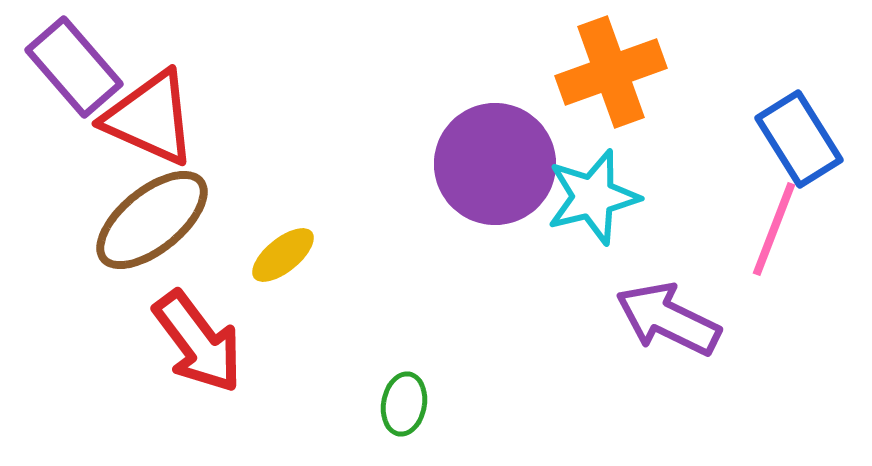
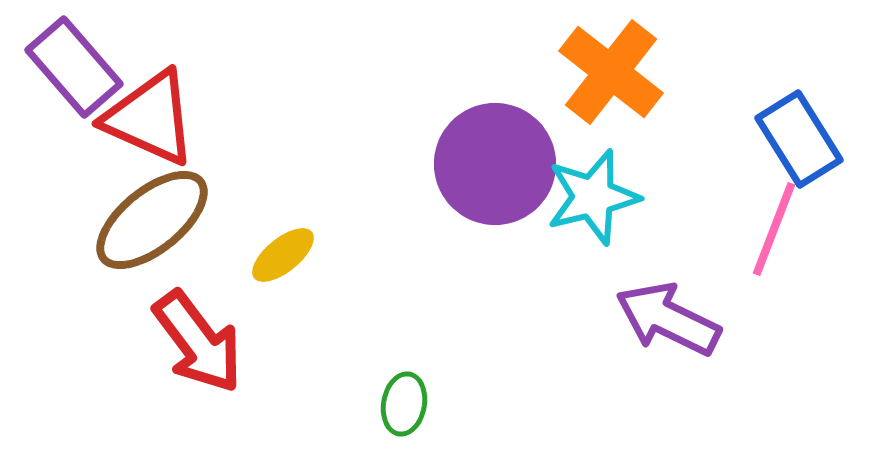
orange cross: rotated 32 degrees counterclockwise
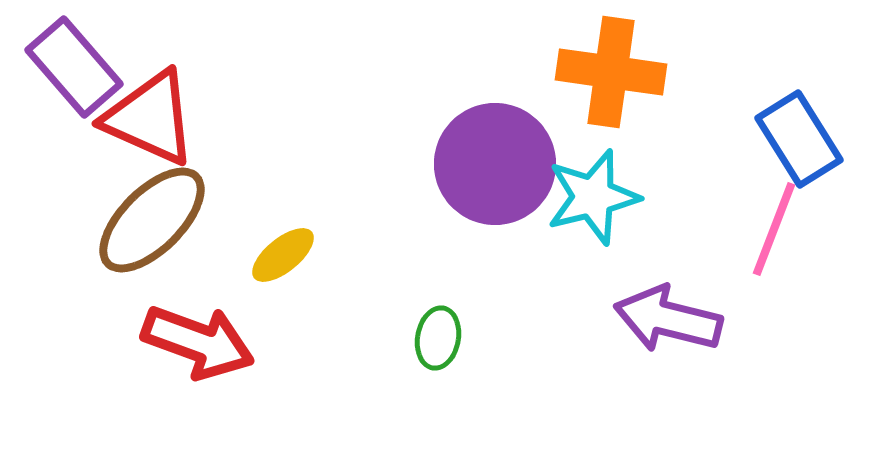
orange cross: rotated 30 degrees counterclockwise
brown ellipse: rotated 6 degrees counterclockwise
purple arrow: rotated 12 degrees counterclockwise
red arrow: rotated 33 degrees counterclockwise
green ellipse: moved 34 px right, 66 px up
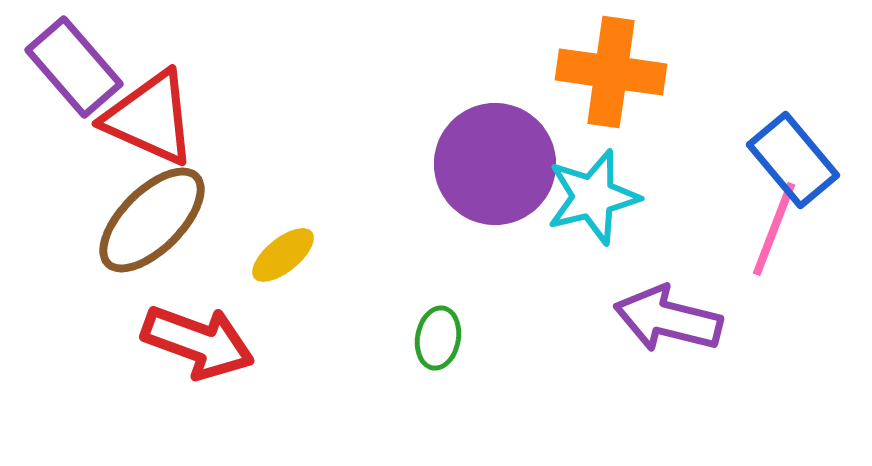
blue rectangle: moved 6 px left, 21 px down; rotated 8 degrees counterclockwise
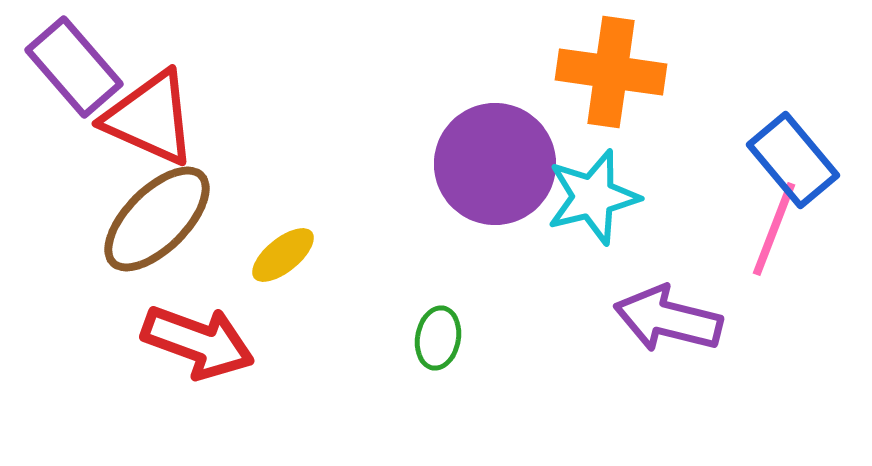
brown ellipse: moved 5 px right, 1 px up
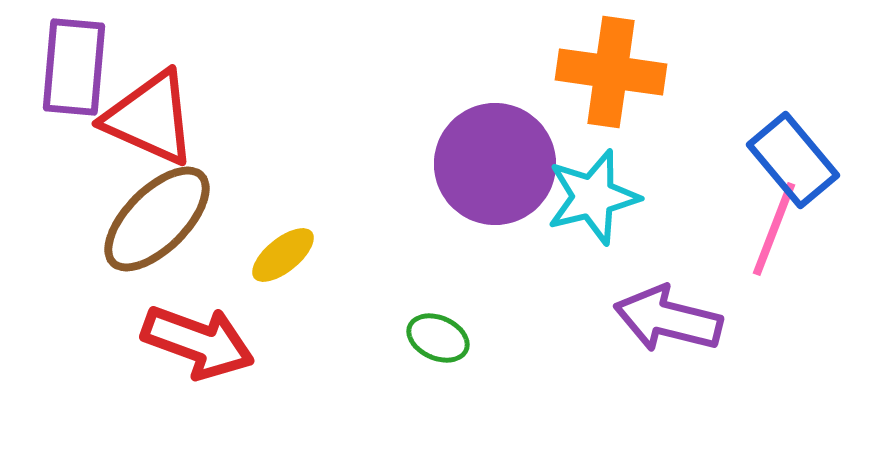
purple rectangle: rotated 46 degrees clockwise
green ellipse: rotated 76 degrees counterclockwise
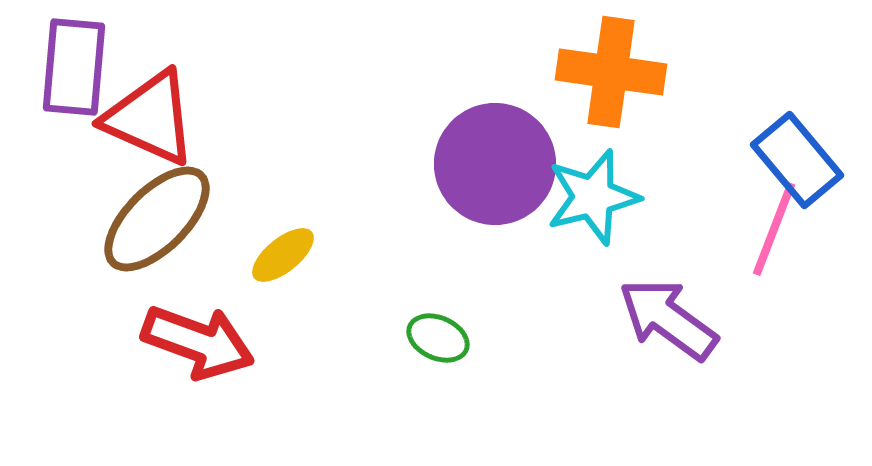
blue rectangle: moved 4 px right
purple arrow: rotated 22 degrees clockwise
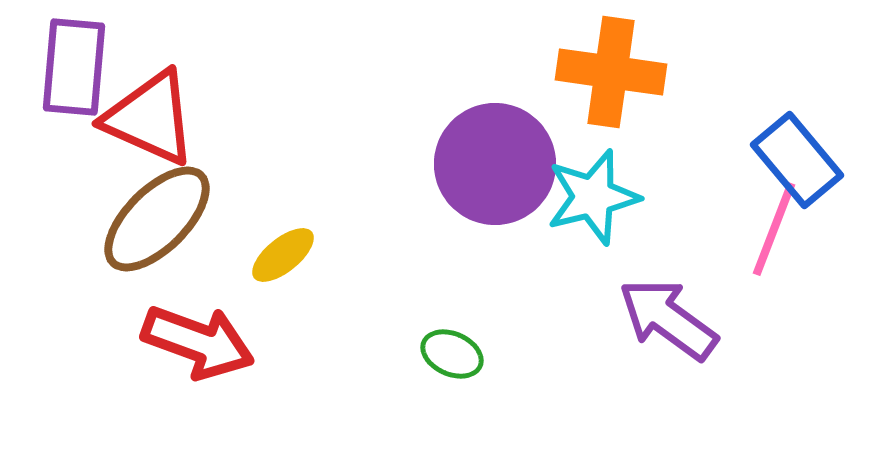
green ellipse: moved 14 px right, 16 px down
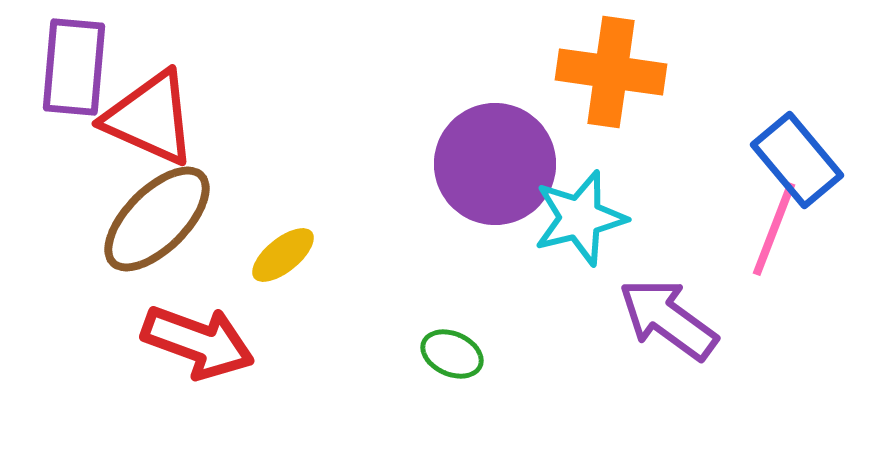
cyan star: moved 13 px left, 21 px down
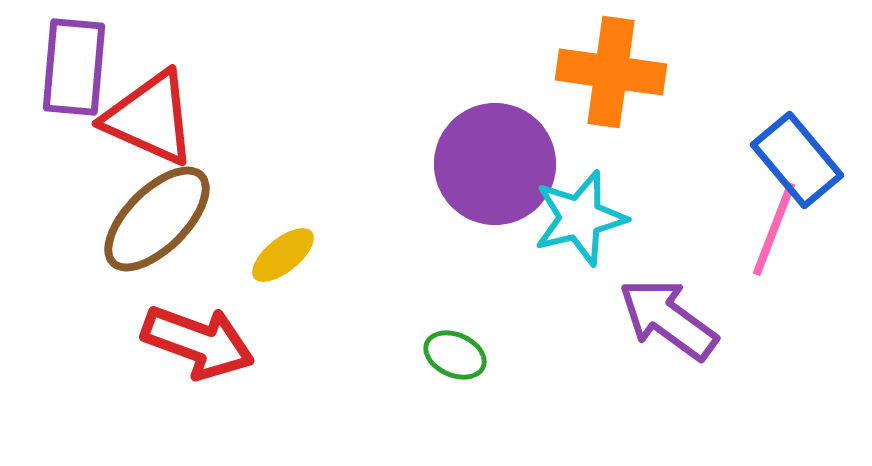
green ellipse: moved 3 px right, 1 px down
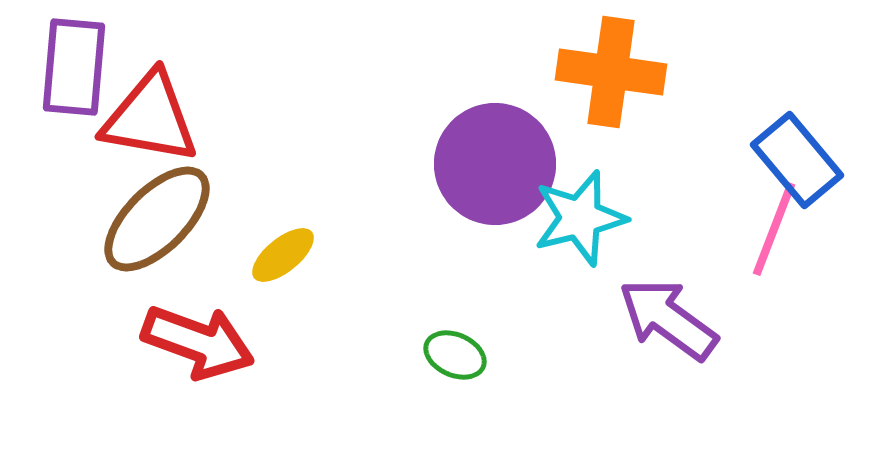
red triangle: rotated 14 degrees counterclockwise
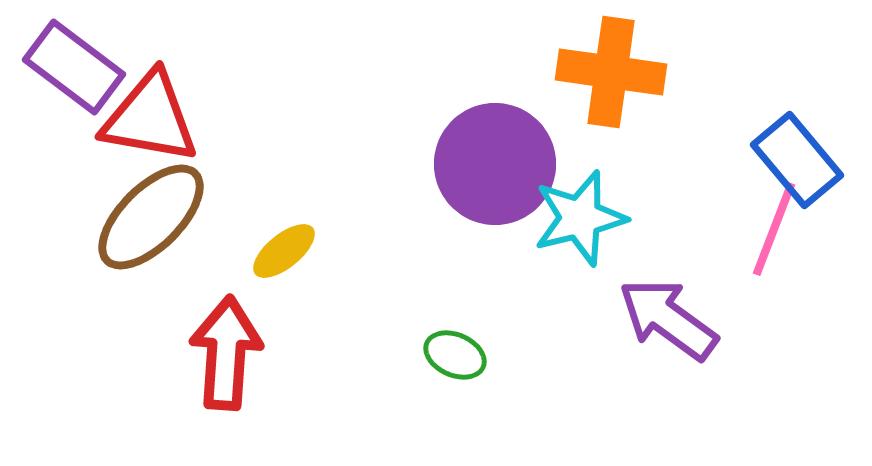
purple rectangle: rotated 58 degrees counterclockwise
brown ellipse: moved 6 px left, 2 px up
yellow ellipse: moved 1 px right, 4 px up
red arrow: moved 28 px right, 11 px down; rotated 106 degrees counterclockwise
